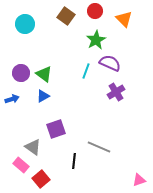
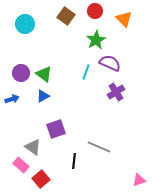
cyan line: moved 1 px down
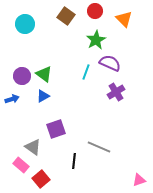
purple circle: moved 1 px right, 3 px down
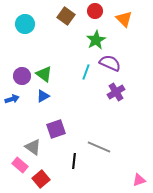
pink rectangle: moved 1 px left
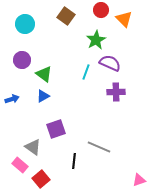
red circle: moved 6 px right, 1 px up
purple circle: moved 16 px up
purple cross: rotated 30 degrees clockwise
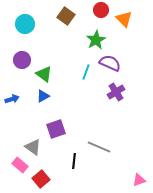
purple cross: rotated 30 degrees counterclockwise
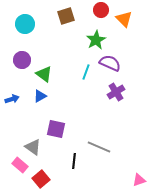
brown square: rotated 36 degrees clockwise
blue triangle: moved 3 px left
purple square: rotated 30 degrees clockwise
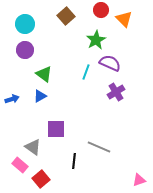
brown square: rotated 24 degrees counterclockwise
purple circle: moved 3 px right, 10 px up
purple square: rotated 12 degrees counterclockwise
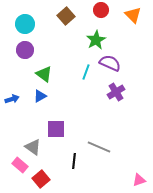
orange triangle: moved 9 px right, 4 px up
